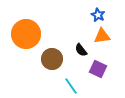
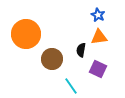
orange triangle: moved 3 px left, 1 px down
black semicircle: rotated 48 degrees clockwise
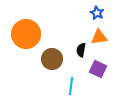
blue star: moved 1 px left, 2 px up
cyan line: rotated 42 degrees clockwise
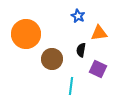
blue star: moved 19 px left, 3 px down
orange triangle: moved 4 px up
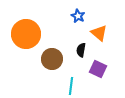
orange triangle: rotated 48 degrees clockwise
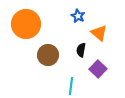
orange circle: moved 10 px up
brown circle: moved 4 px left, 4 px up
purple square: rotated 18 degrees clockwise
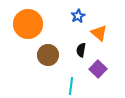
blue star: rotated 16 degrees clockwise
orange circle: moved 2 px right
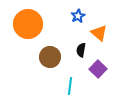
brown circle: moved 2 px right, 2 px down
cyan line: moved 1 px left
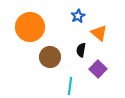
orange circle: moved 2 px right, 3 px down
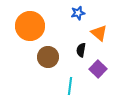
blue star: moved 3 px up; rotated 16 degrees clockwise
orange circle: moved 1 px up
brown circle: moved 2 px left
